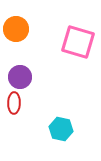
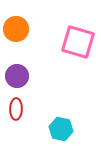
purple circle: moved 3 px left, 1 px up
red ellipse: moved 2 px right, 6 px down
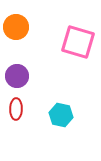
orange circle: moved 2 px up
cyan hexagon: moved 14 px up
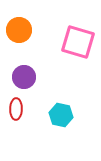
orange circle: moved 3 px right, 3 px down
purple circle: moved 7 px right, 1 px down
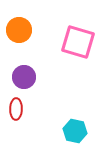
cyan hexagon: moved 14 px right, 16 px down
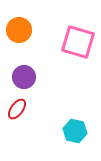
red ellipse: moved 1 px right; rotated 35 degrees clockwise
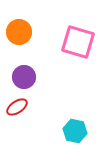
orange circle: moved 2 px down
red ellipse: moved 2 px up; rotated 20 degrees clockwise
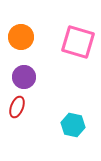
orange circle: moved 2 px right, 5 px down
red ellipse: rotated 35 degrees counterclockwise
cyan hexagon: moved 2 px left, 6 px up
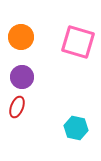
purple circle: moved 2 px left
cyan hexagon: moved 3 px right, 3 px down
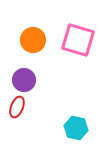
orange circle: moved 12 px right, 3 px down
pink square: moved 2 px up
purple circle: moved 2 px right, 3 px down
